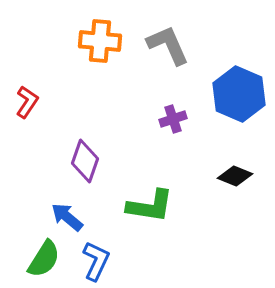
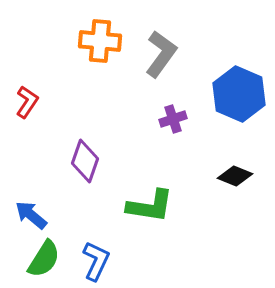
gray L-shape: moved 7 px left, 9 px down; rotated 60 degrees clockwise
blue arrow: moved 36 px left, 2 px up
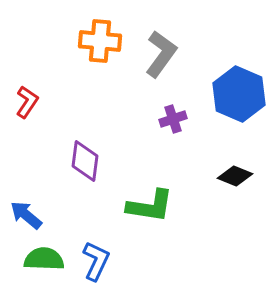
purple diamond: rotated 12 degrees counterclockwise
blue arrow: moved 5 px left
green semicircle: rotated 120 degrees counterclockwise
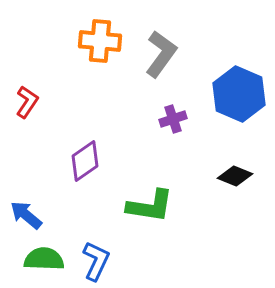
purple diamond: rotated 48 degrees clockwise
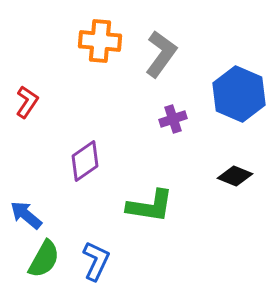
green semicircle: rotated 117 degrees clockwise
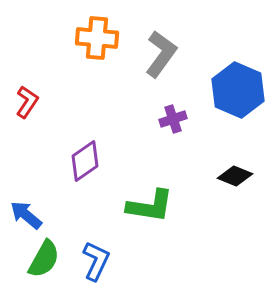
orange cross: moved 3 px left, 3 px up
blue hexagon: moved 1 px left, 4 px up
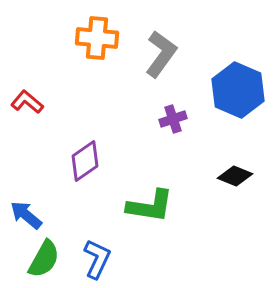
red L-shape: rotated 84 degrees counterclockwise
blue L-shape: moved 1 px right, 2 px up
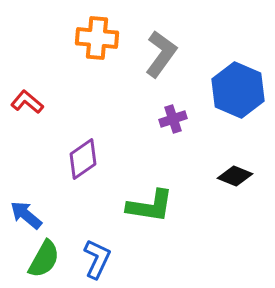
purple diamond: moved 2 px left, 2 px up
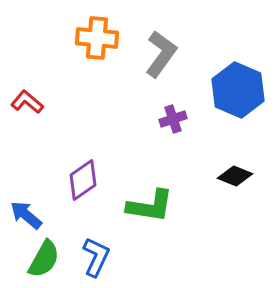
purple diamond: moved 21 px down
blue L-shape: moved 1 px left, 2 px up
